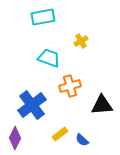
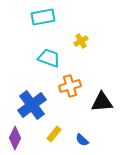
black triangle: moved 3 px up
yellow rectangle: moved 6 px left; rotated 14 degrees counterclockwise
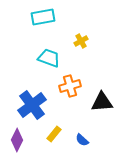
purple diamond: moved 2 px right, 2 px down
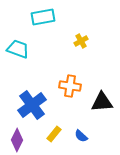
cyan trapezoid: moved 31 px left, 9 px up
orange cross: rotated 25 degrees clockwise
blue semicircle: moved 1 px left, 4 px up
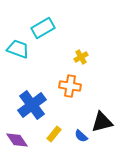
cyan rectangle: moved 11 px down; rotated 20 degrees counterclockwise
yellow cross: moved 16 px down
black triangle: moved 20 px down; rotated 10 degrees counterclockwise
purple diamond: rotated 60 degrees counterclockwise
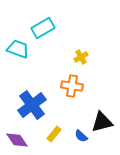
orange cross: moved 2 px right
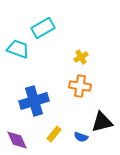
orange cross: moved 8 px right
blue cross: moved 2 px right, 4 px up; rotated 20 degrees clockwise
blue semicircle: moved 1 px down; rotated 24 degrees counterclockwise
purple diamond: rotated 10 degrees clockwise
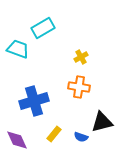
orange cross: moved 1 px left, 1 px down
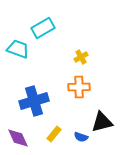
orange cross: rotated 10 degrees counterclockwise
purple diamond: moved 1 px right, 2 px up
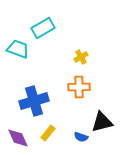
yellow rectangle: moved 6 px left, 1 px up
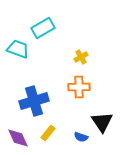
black triangle: rotated 50 degrees counterclockwise
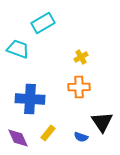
cyan rectangle: moved 5 px up
blue cross: moved 4 px left, 2 px up; rotated 20 degrees clockwise
